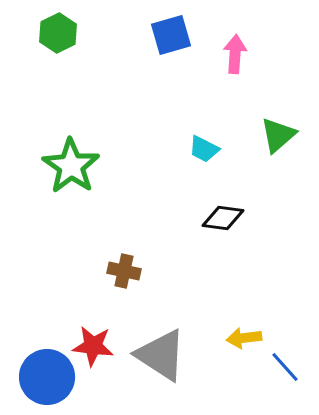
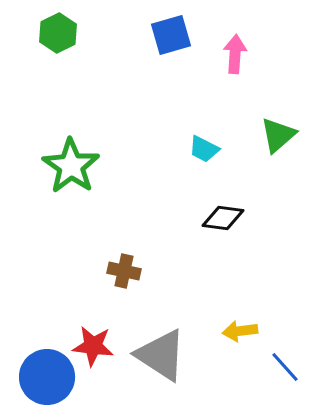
yellow arrow: moved 4 px left, 7 px up
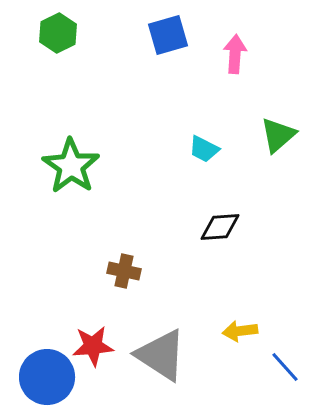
blue square: moved 3 px left
black diamond: moved 3 px left, 9 px down; rotated 12 degrees counterclockwise
red star: rotated 12 degrees counterclockwise
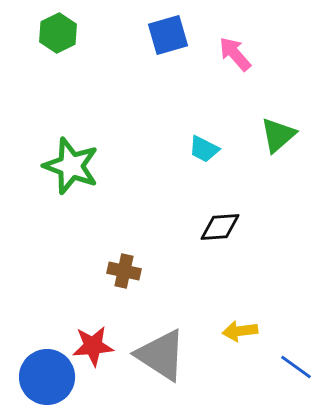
pink arrow: rotated 45 degrees counterclockwise
green star: rotated 14 degrees counterclockwise
blue line: moved 11 px right; rotated 12 degrees counterclockwise
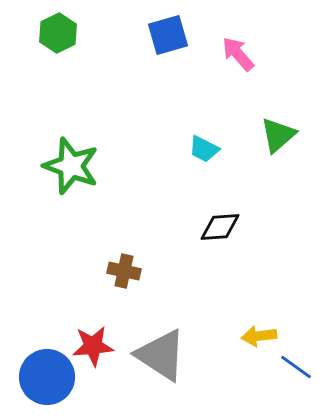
pink arrow: moved 3 px right
yellow arrow: moved 19 px right, 5 px down
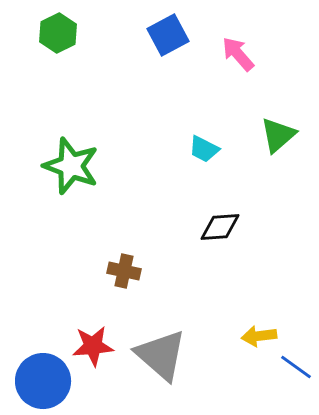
blue square: rotated 12 degrees counterclockwise
gray triangle: rotated 8 degrees clockwise
blue circle: moved 4 px left, 4 px down
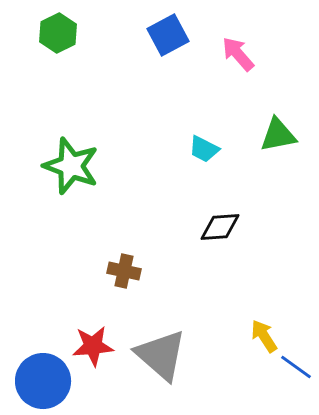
green triangle: rotated 30 degrees clockwise
yellow arrow: moved 5 px right; rotated 64 degrees clockwise
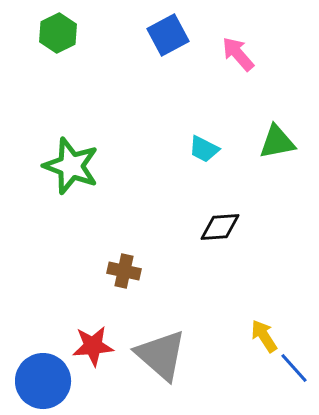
green triangle: moved 1 px left, 7 px down
blue line: moved 2 px left, 1 px down; rotated 12 degrees clockwise
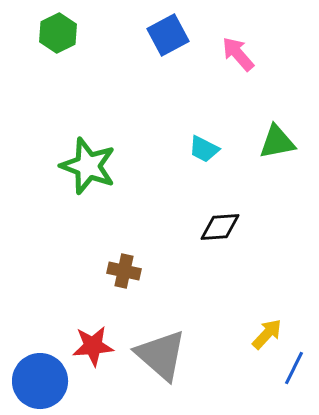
green star: moved 17 px right
yellow arrow: moved 3 px right, 2 px up; rotated 76 degrees clockwise
blue line: rotated 68 degrees clockwise
blue circle: moved 3 px left
